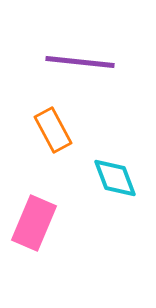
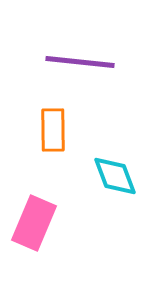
orange rectangle: rotated 27 degrees clockwise
cyan diamond: moved 2 px up
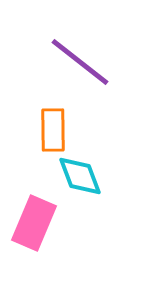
purple line: rotated 32 degrees clockwise
cyan diamond: moved 35 px left
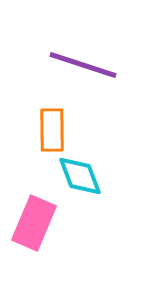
purple line: moved 3 px right, 3 px down; rotated 20 degrees counterclockwise
orange rectangle: moved 1 px left
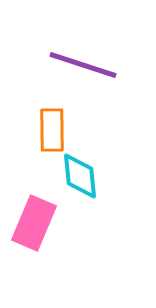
cyan diamond: rotated 15 degrees clockwise
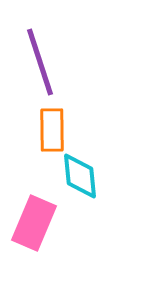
purple line: moved 43 px left, 3 px up; rotated 54 degrees clockwise
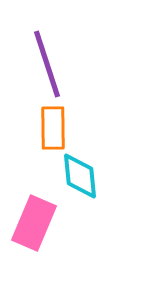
purple line: moved 7 px right, 2 px down
orange rectangle: moved 1 px right, 2 px up
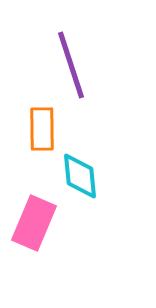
purple line: moved 24 px right, 1 px down
orange rectangle: moved 11 px left, 1 px down
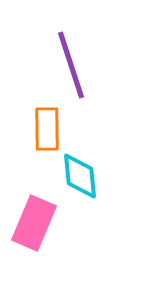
orange rectangle: moved 5 px right
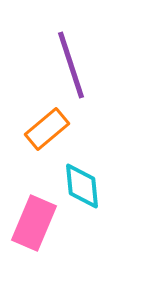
orange rectangle: rotated 51 degrees clockwise
cyan diamond: moved 2 px right, 10 px down
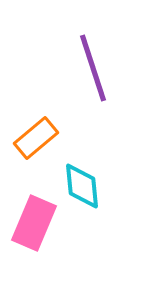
purple line: moved 22 px right, 3 px down
orange rectangle: moved 11 px left, 9 px down
